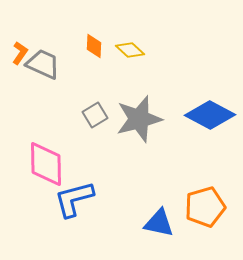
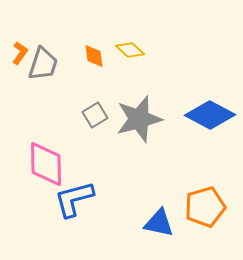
orange diamond: moved 10 px down; rotated 10 degrees counterclockwise
gray trapezoid: rotated 84 degrees clockwise
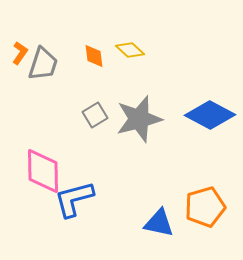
pink diamond: moved 3 px left, 7 px down
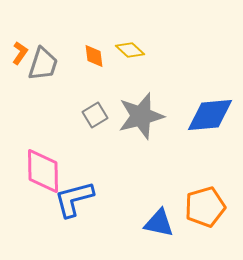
blue diamond: rotated 33 degrees counterclockwise
gray star: moved 2 px right, 3 px up
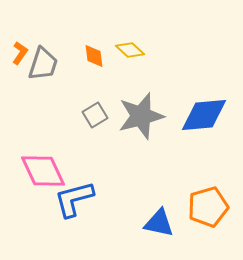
blue diamond: moved 6 px left
pink diamond: rotated 24 degrees counterclockwise
orange pentagon: moved 3 px right
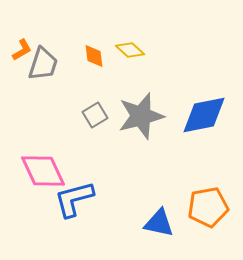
orange L-shape: moved 2 px right, 3 px up; rotated 25 degrees clockwise
blue diamond: rotated 6 degrees counterclockwise
orange pentagon: rotated 6 degrees clockwise
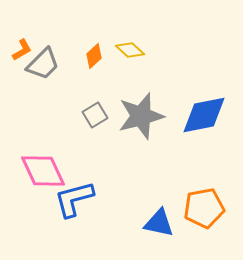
orange diamond: rotated 55 degrees clockwise
gray trapezoid: rotated 27 degrees clockwise
orange pentagon: moved 4 px left, 1 px down
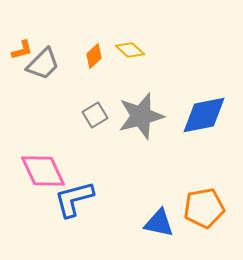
orange L-shape: rotated 15 degrees clockwise
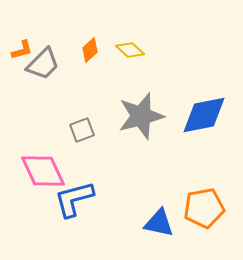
orange diamond: moved 4 px left, 6 px up
gray square: moved 13 px left, 15 px down; rotated 10 degrees clockwise
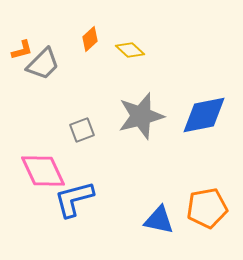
orange diamond: moved 11 px up
orange pentagon: moved 3 px right
blue triangle: moved 3 px up
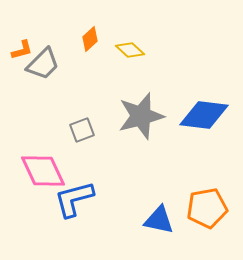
blue diamond: rotated 18 degrees clockwise
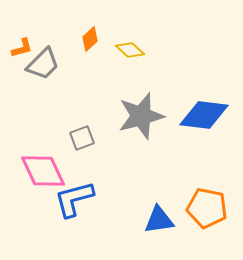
orange L-shape: moved 2 px up
gray square: moved 8 px down
orange pentagon: rotated 21 degrees clockwise
blue triangle: rotated 20 degrees counterclockwise
